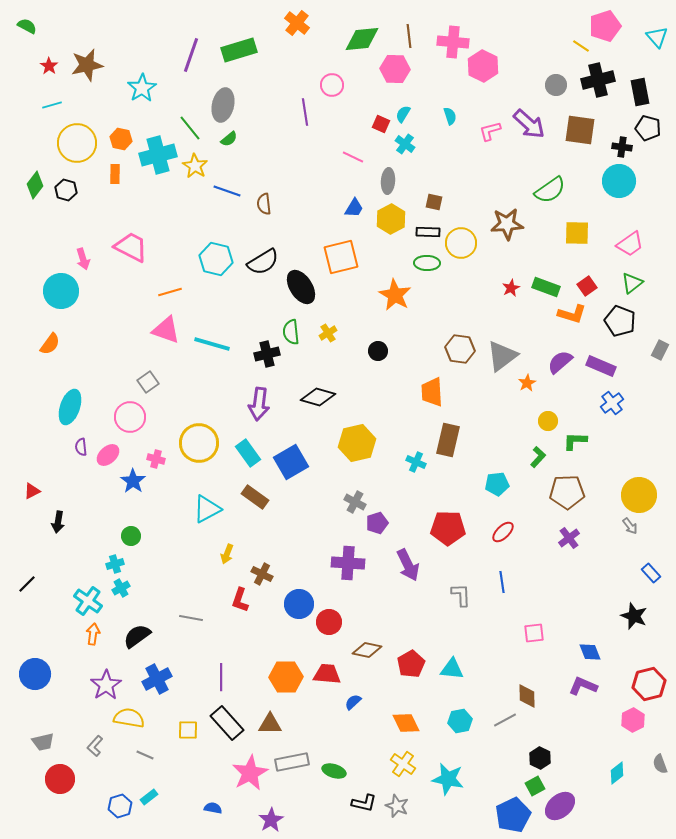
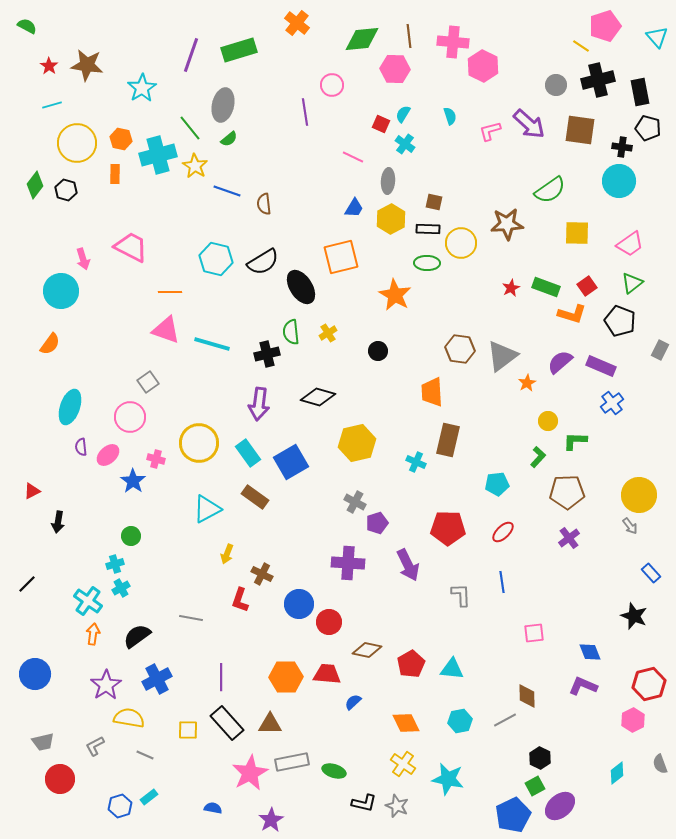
brown star at (87, 65): rotated 20 degrees clockwise
black rectangle at (428, 232): moved 3 px up
orange line at (170, 292): rotated 15 degrees clockwise
gray L-shape at (95, 746): rotated 20 degrees clockwise
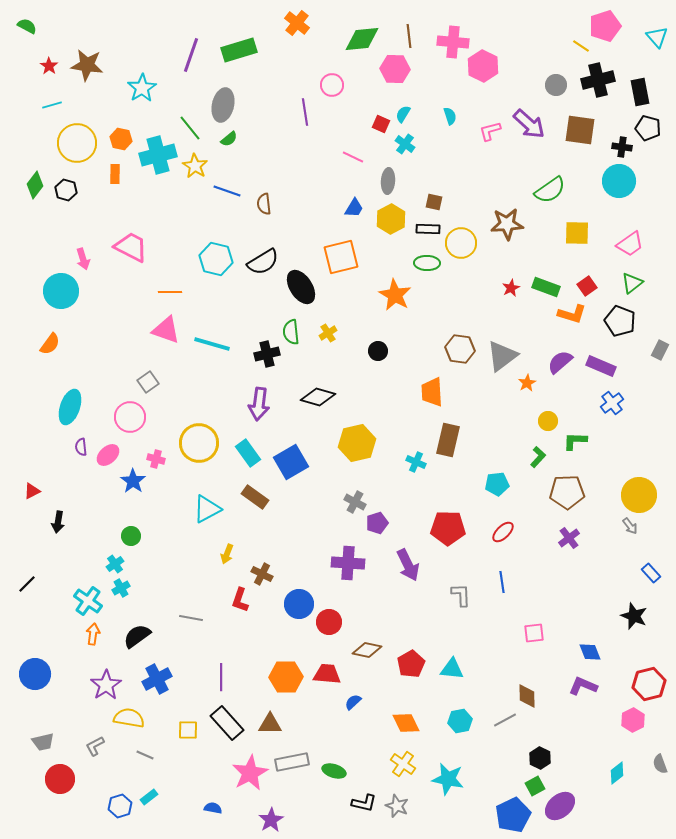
cyan cross at (115, 564): rotated 18 degrees counterclockwise
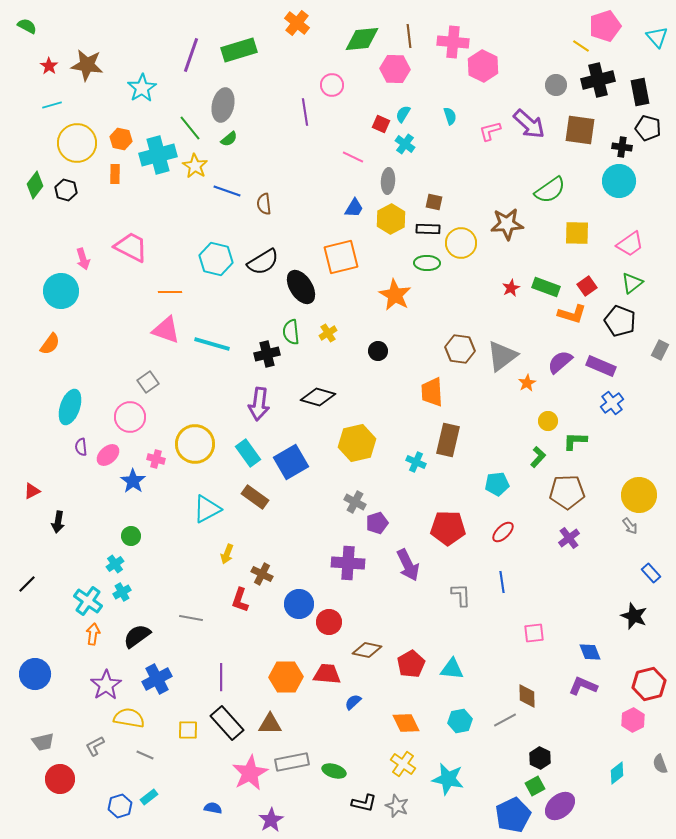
yellow circle at (199, 443): moved 4 px left, 1 px down
cyan cross at (121, 588): moved 1 px right, 4 px down
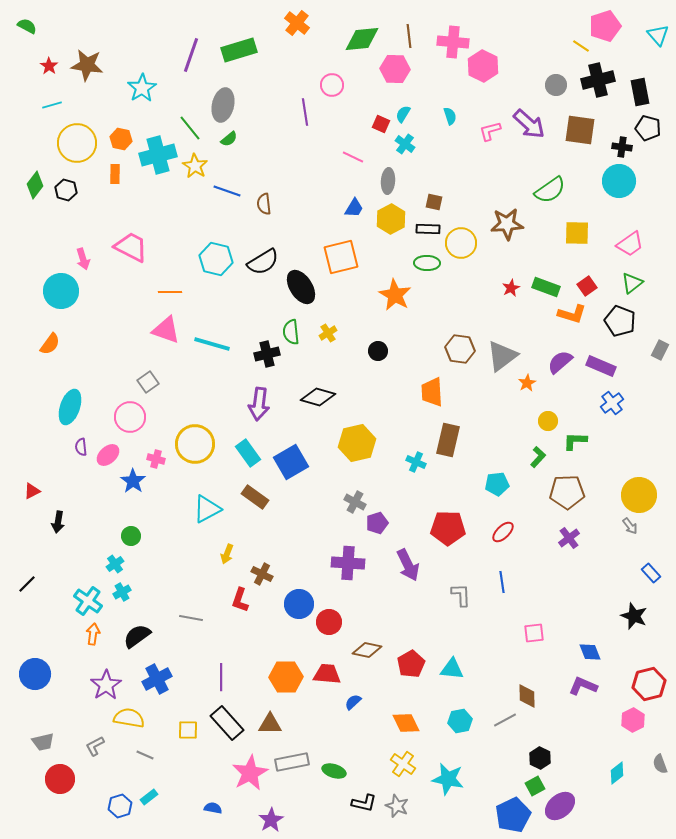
cyan triangle at (657, 37): moved 1 px right, 2 px up
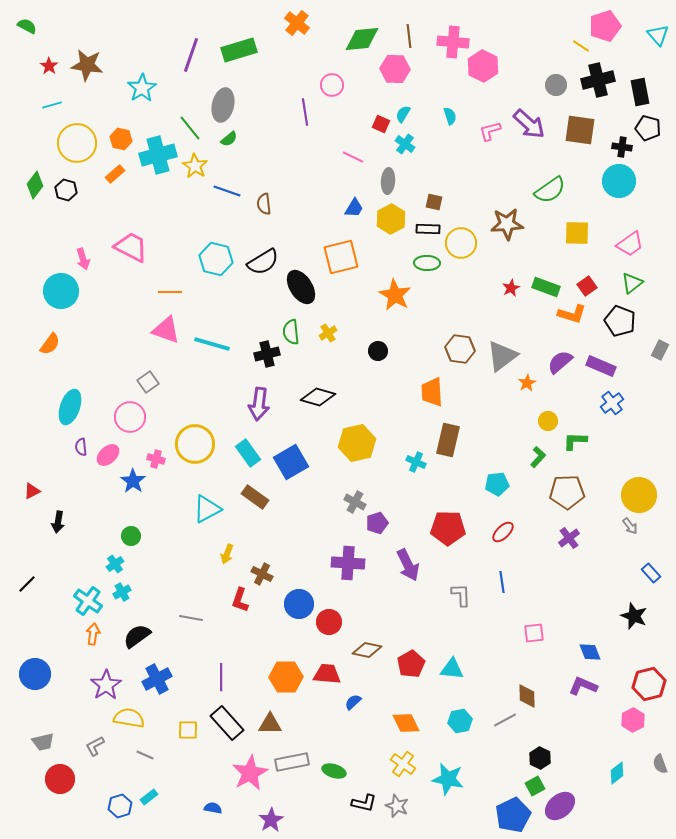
orange rectangle at (115, 174): rotated 48 degrees clockwise
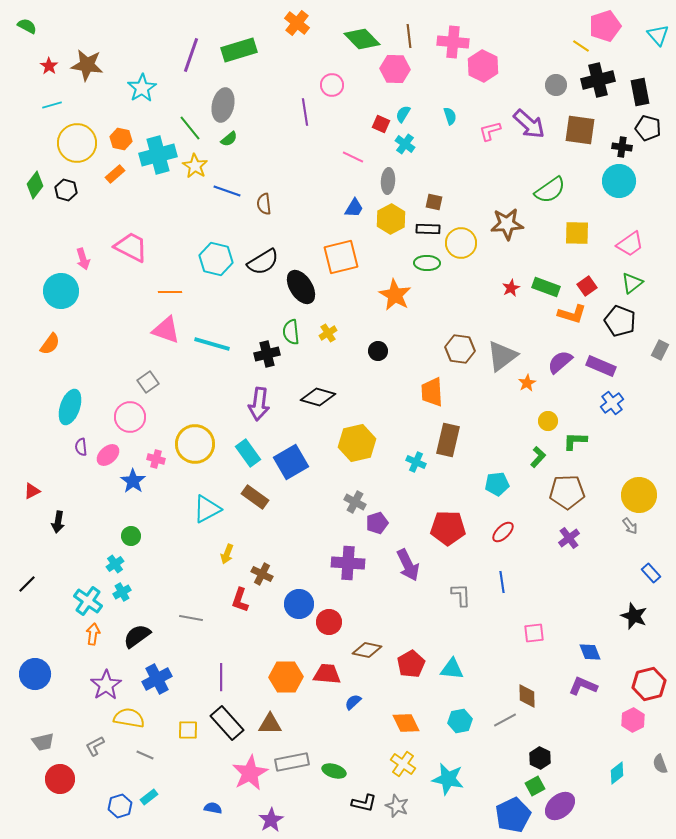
green diamond at (362, 39): rotated 51 degrees clockwise
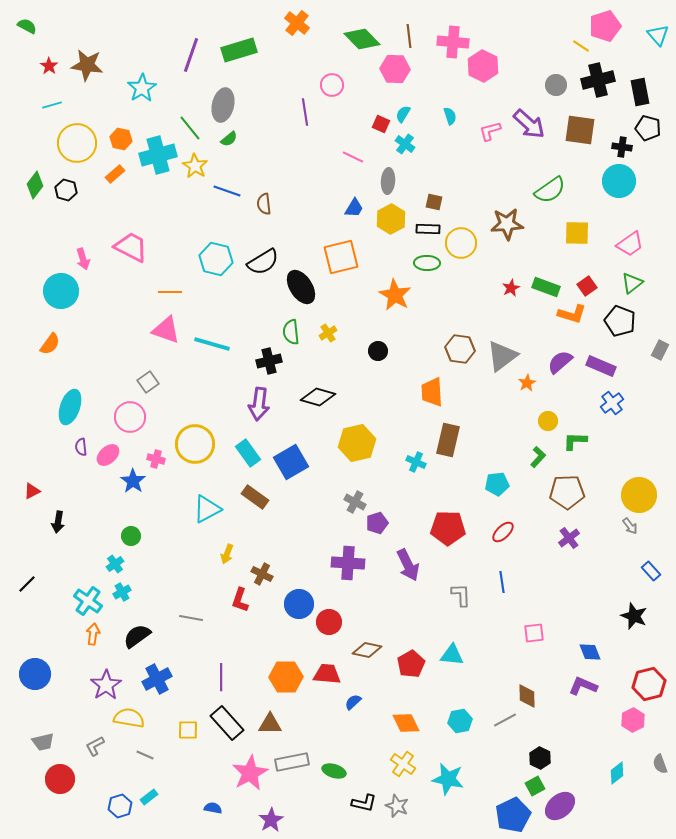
black cross at (267, 354): moved 2 px right, 7 px down
blue rectangle at (651, 573): moved 2 px up
cyan triangle at (452, 669): moved 14 px up
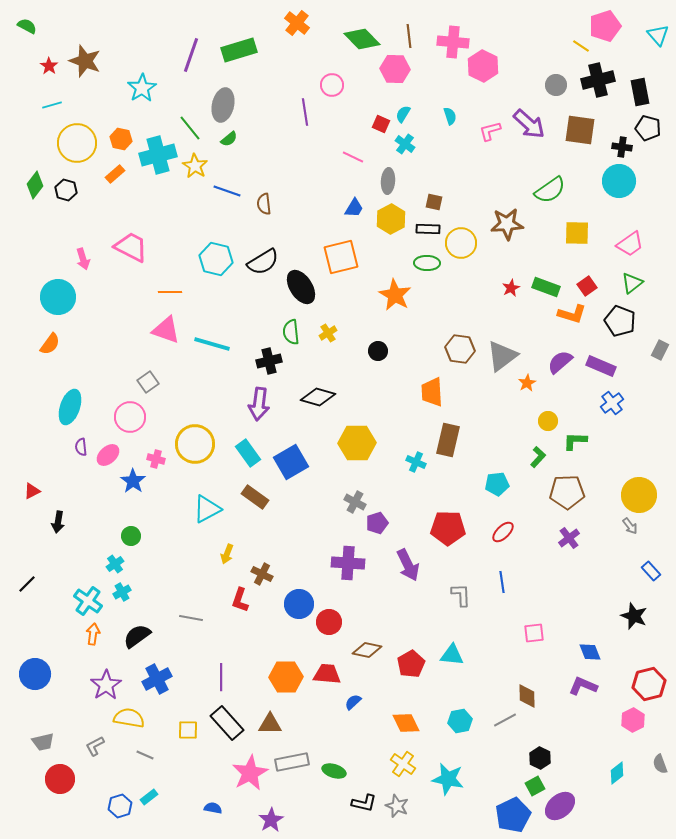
brown star at (87, 65): moved 2 px left, 4 px up; rotated 12 degrees clockwise
cyan circle at (61, 291): moved 3 px left, 6 px down
yellow hexagon at (357, 443): rotated 12 degrees clockwise
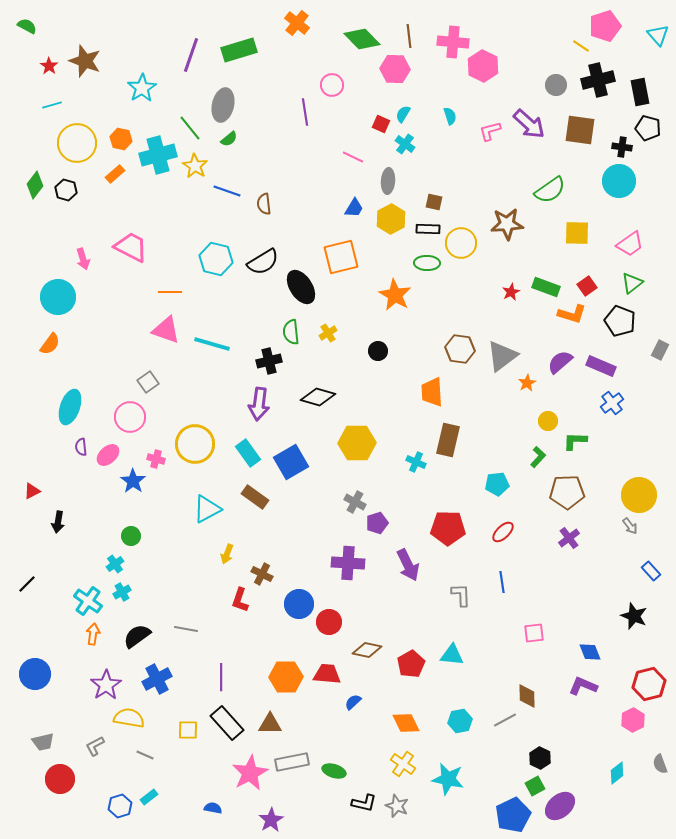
red star at (511, 288): moved 4 px down
gray line at (191, 618): moved 5 px left, 11 px down
